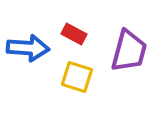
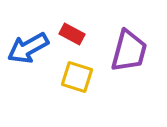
red rectangle: moved 2 px left
blue arrow: rotated 147 degrees clockwise
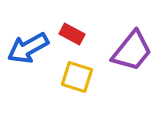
purple trapezoid: moved 3 px right; rotated 24 degrees clockwise
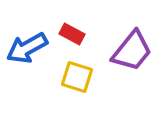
blue arrow: moved 1 px left
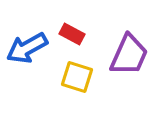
purple trapezoid: moved 3 px left, 4 px down; rotated 15 degrees counterclockwise
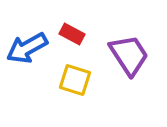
purple trapezoid: rotated 57 degrees counterclockwise
yellow square: moved 2 px left, 3 px down
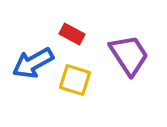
blue arrow: moved 6 px right, 15 px down
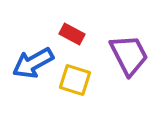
purple trapezoid: rotated 6 degrees clockwise
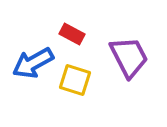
purple trapezoid: moved 2 px down
